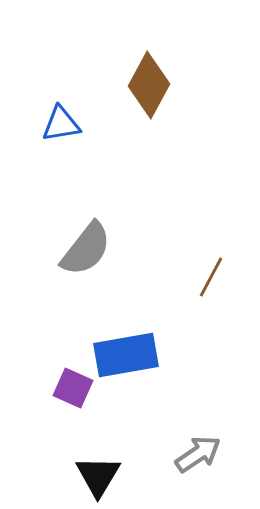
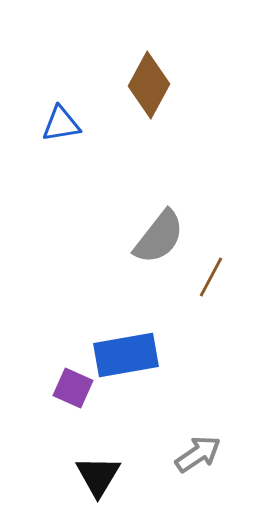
gray semicircle: moved 73 px right, 12 px up
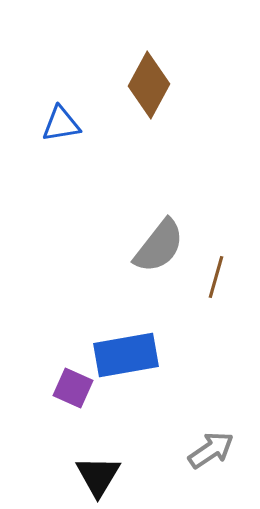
gray semicircle: moved 9 px down
brown line: moved 5 px right; rotated 12 degrees counterclockwise
gray arrow: moved 13 px right, 4 px up
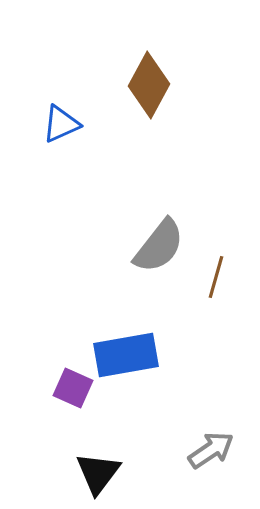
blue triangle: rotated 15 degrees counterclockwise
black triangle: moved 3 px up; rotated 6 degrees clockwise
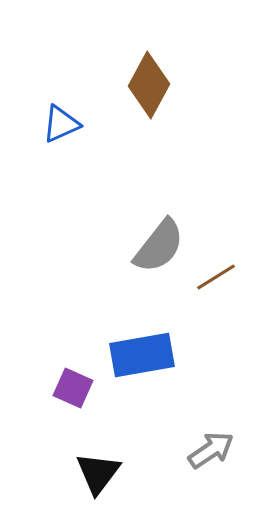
brown line: rotated 42 degrees clockwise
blue rectangle: moved 16 px right
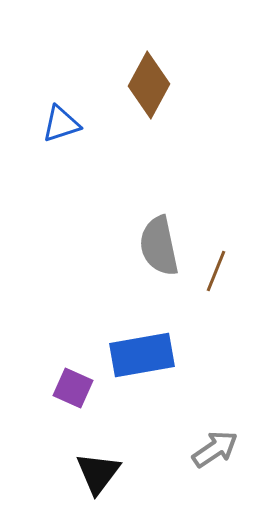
blue triangle: rotated 6 degrees clockwise
gray semicircle: rotated 130 degrees clockwise
brown line: moved 6 px up; rotated 36 degrees counterclockwise
gray arrow: moved 4 px right, 1 px up
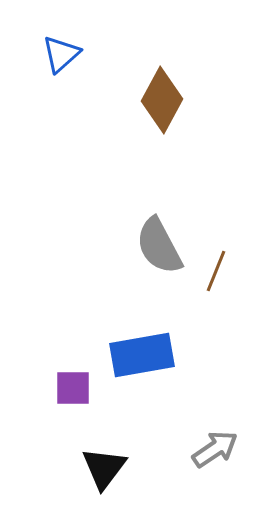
brown diamond: moved 13 px right, 15 px down
blue triangle: moved 70 px up; rotated 24 degrees counterclockwise
gray semicircle: rotated 16 degrees counterclockwise
purple square: rotated 24 degrees counterclockwise
black triangle: moved 6 px right, 5 px up
